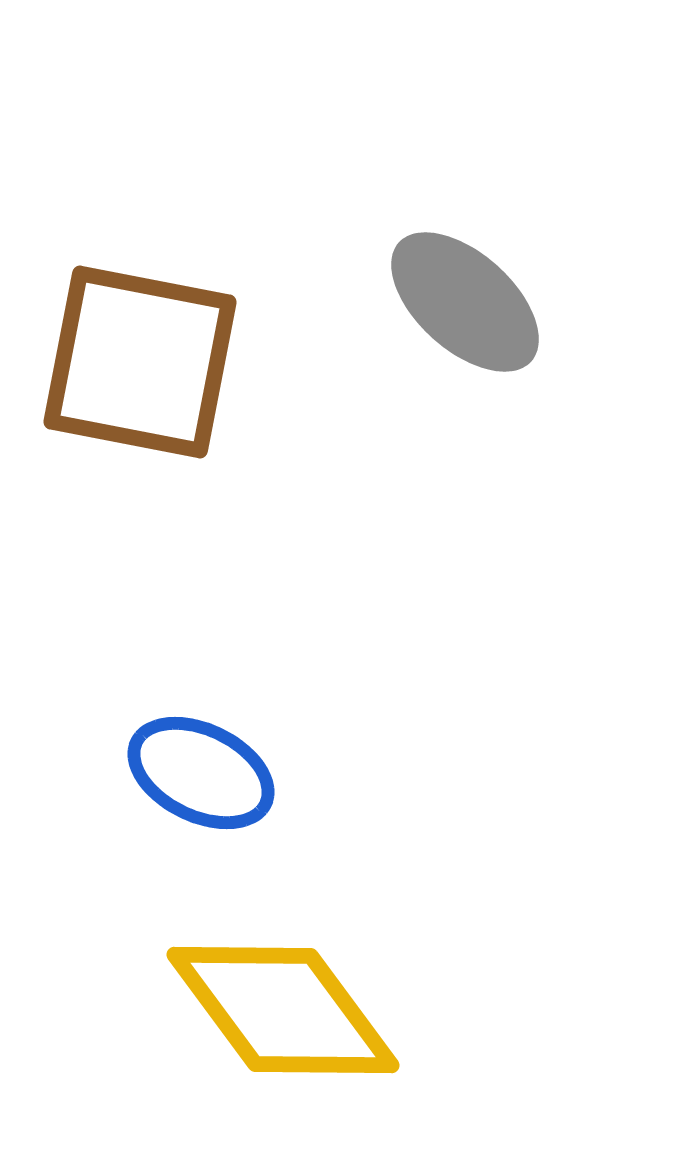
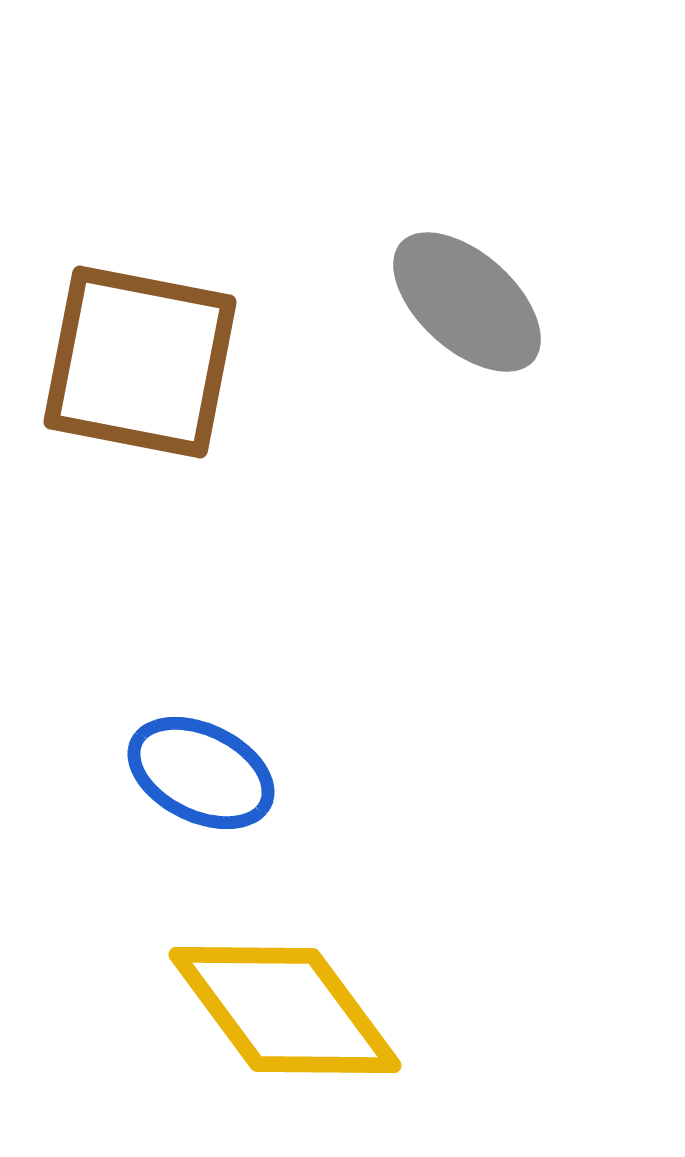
gray ellipse: moved 2 px right
yellow diamond: moved 2 px right
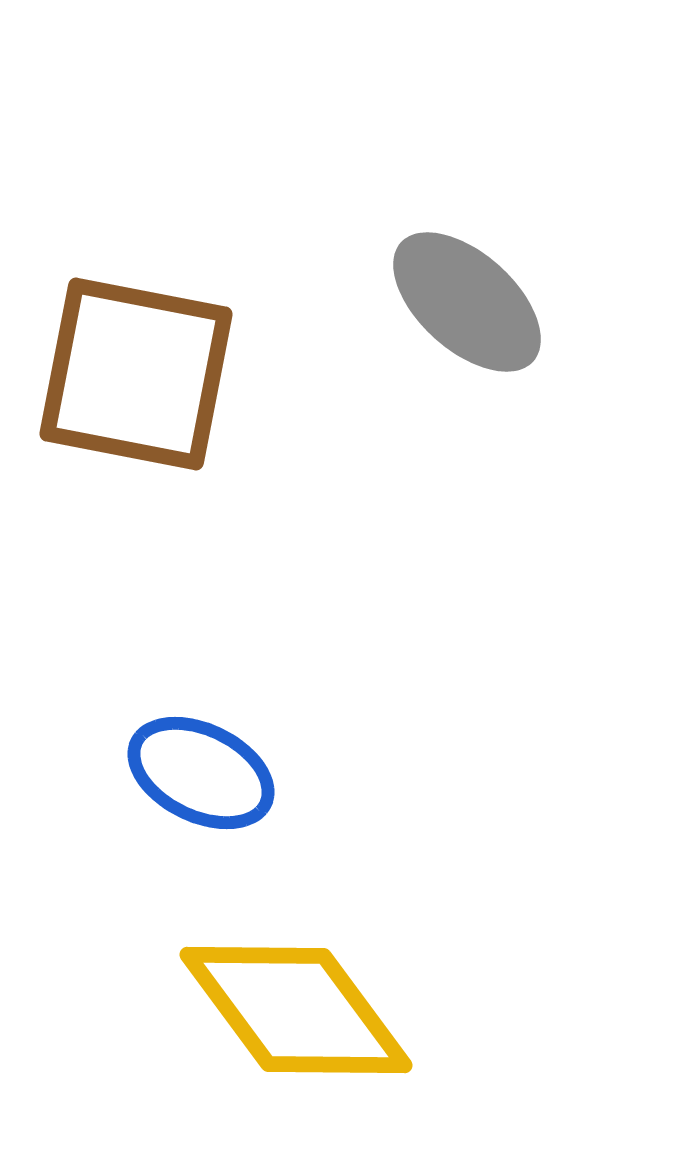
brown square: moved 4 px left, 12 px down
yellow diamond: moved 11 px right
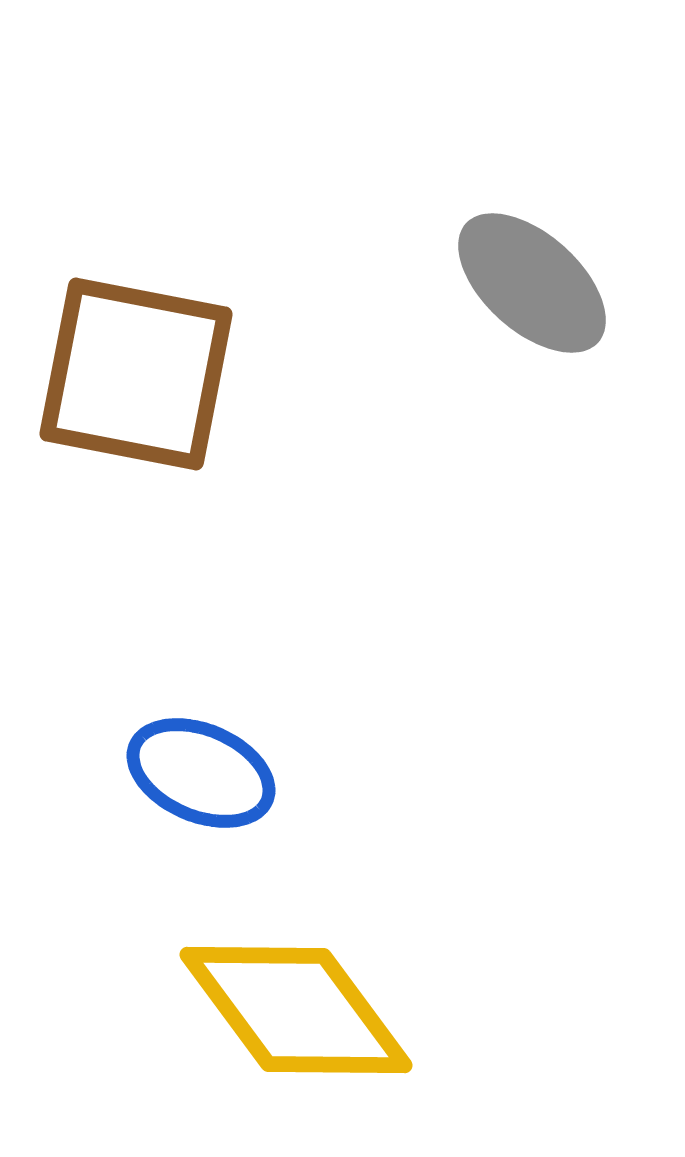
gray ellipse: moved 65 px right, 19 px up
blue ellipse: rotated 3 degrees counterclockwise
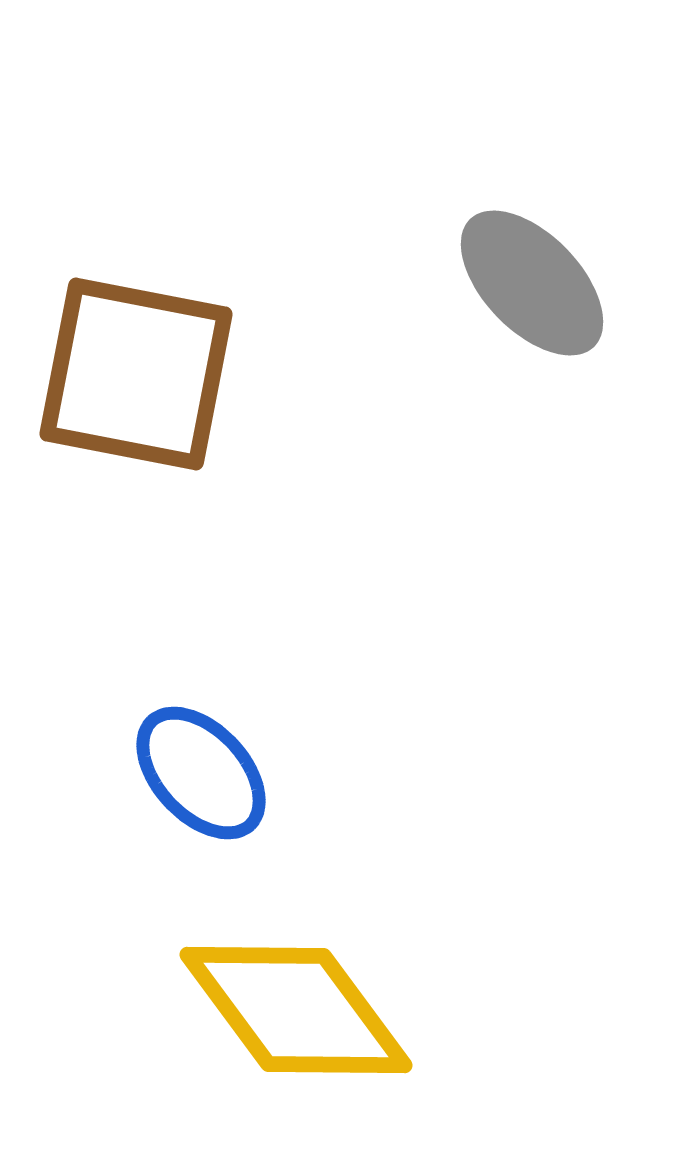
gray ellipse: rotated 4 degrees clockwise
blue ellipse: rotated 24 degrees clockwise
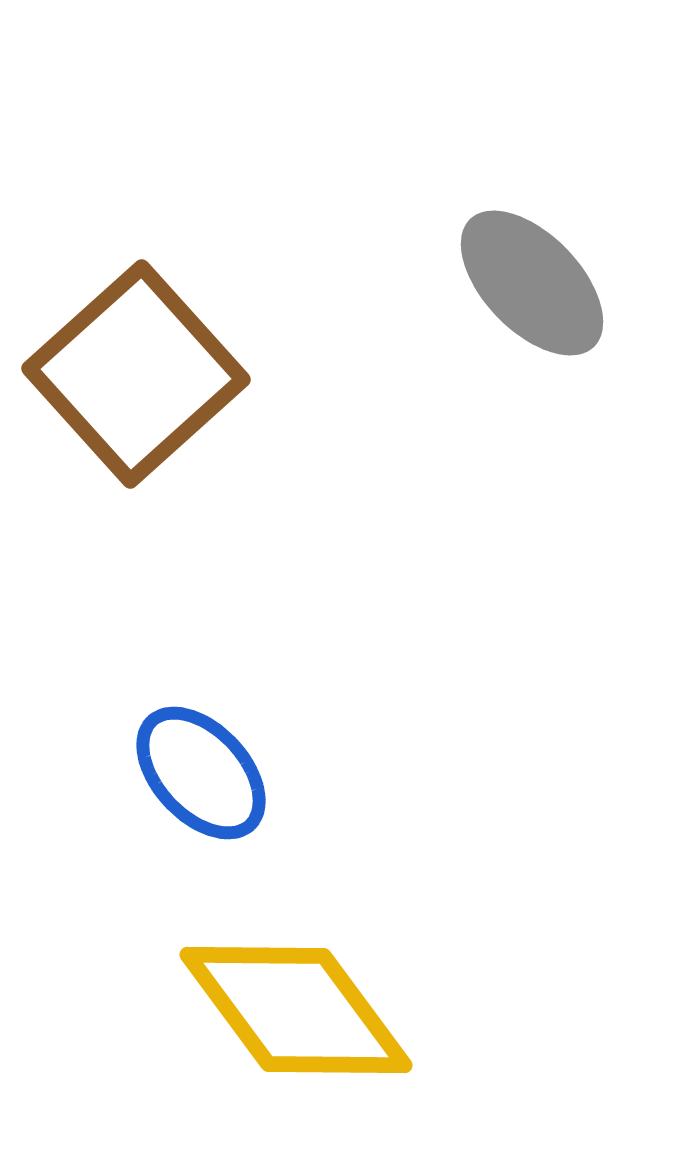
brown square: rotated 37 degrees clockwise
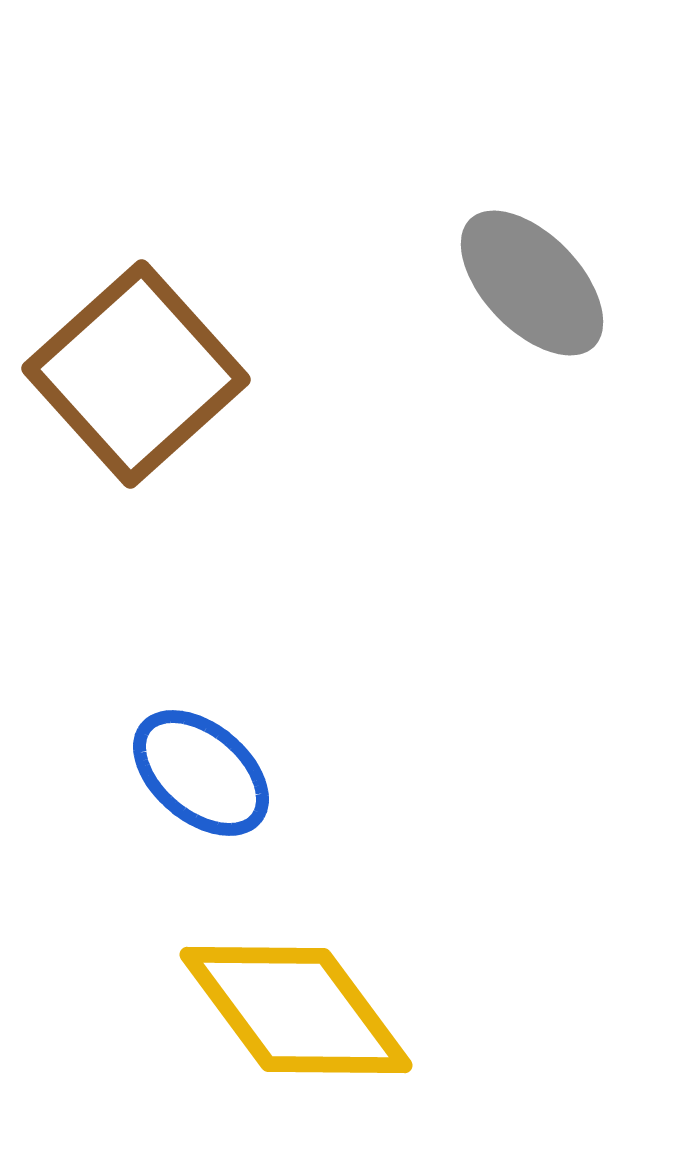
blue ellipse: rotated 7 degrees counterclockwise
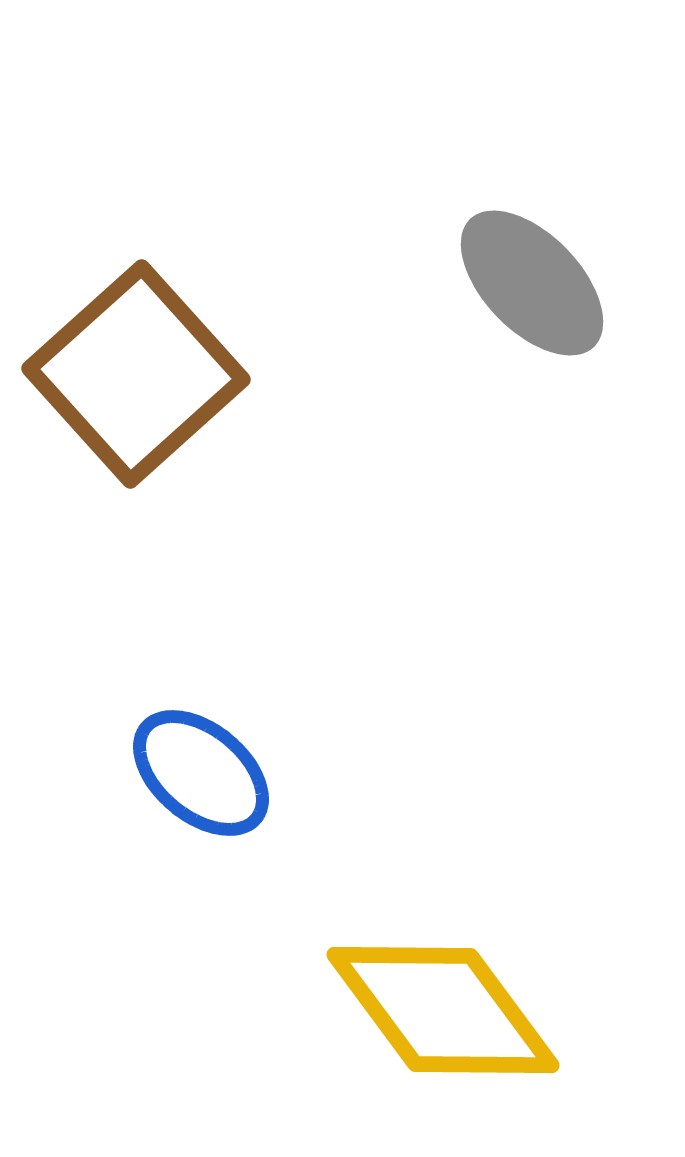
yellow diamond: moved 147 px right
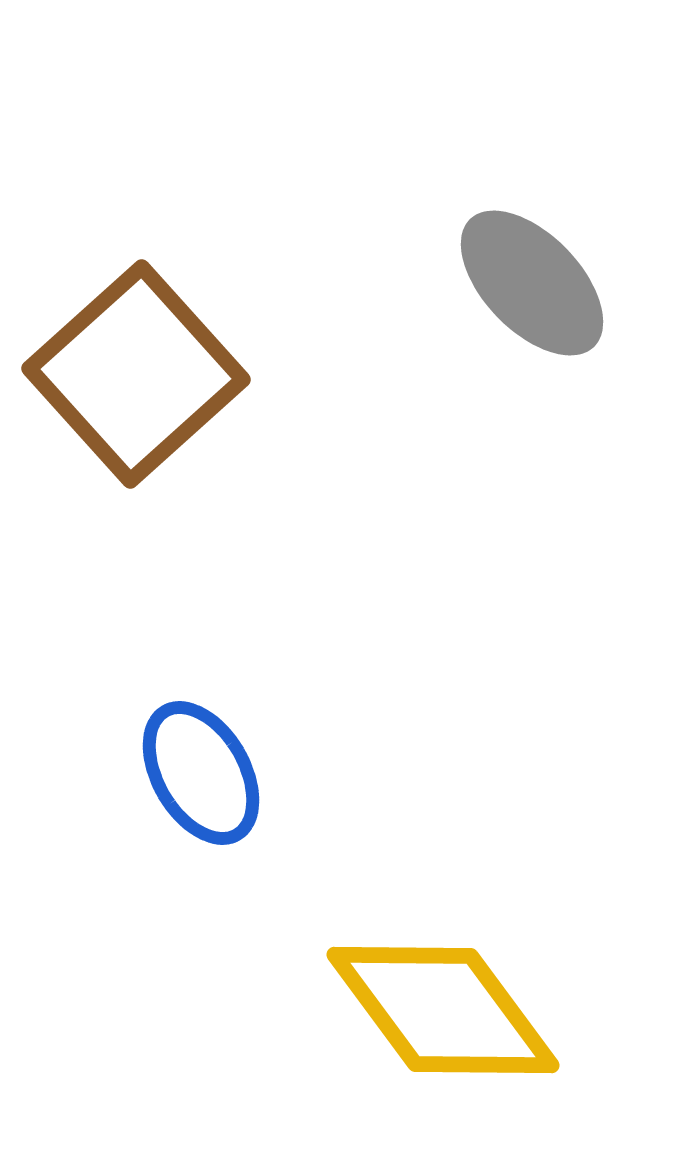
blue ellipse: rotated 20 degrees clockwise
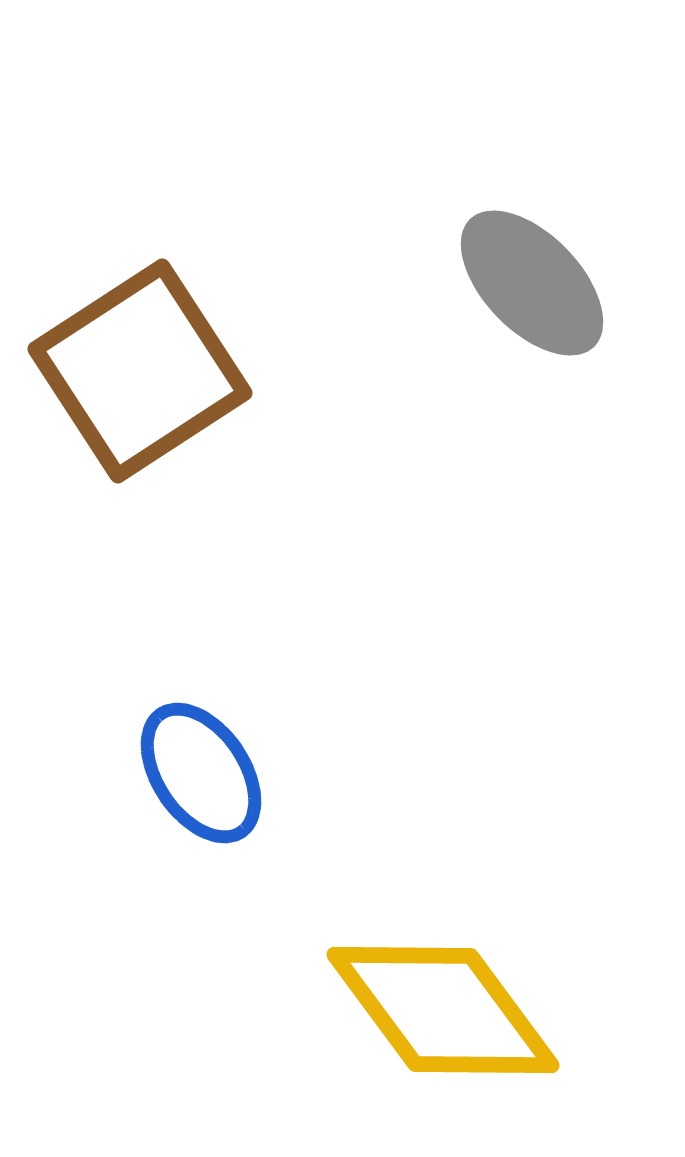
brown square: moved 4 px right, 3 px up; rotated 9 degrees clockwise
blue ellipse: rotated 4 degrees counterclockwise
